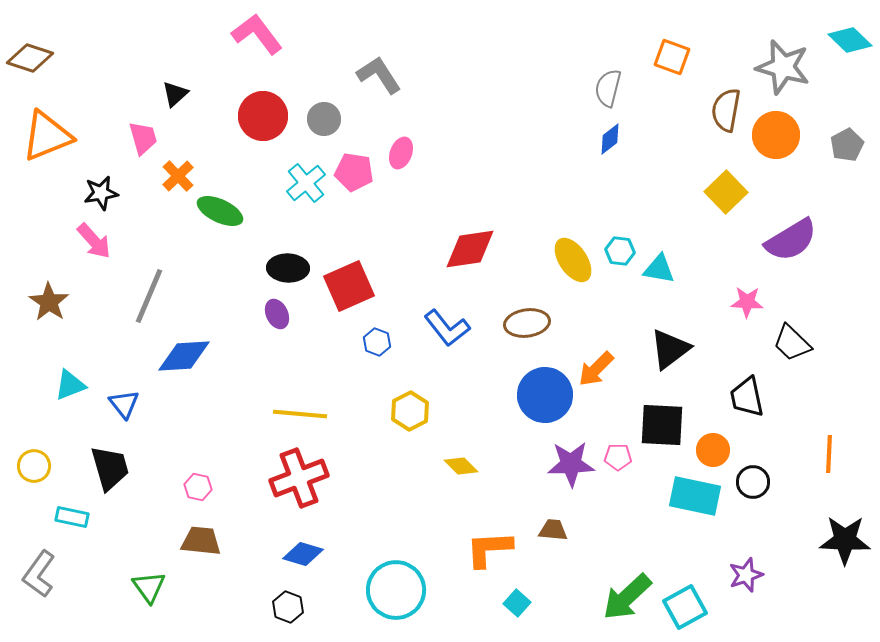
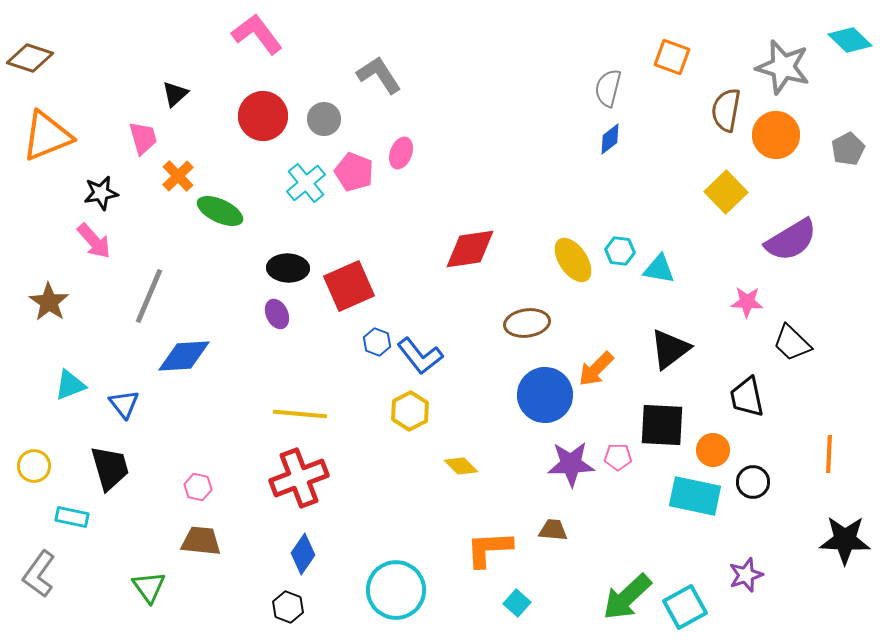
gray pentagon at (847, 145): moved 1 px right, 4 px down
pink pentagon at (354, 172): rotated 12 degrees clockwise
blue L-shape at (447, 328): moved 27 px left, 28 px down
blue diamond at (303, 554): rotated 72 degrees counterclockwise
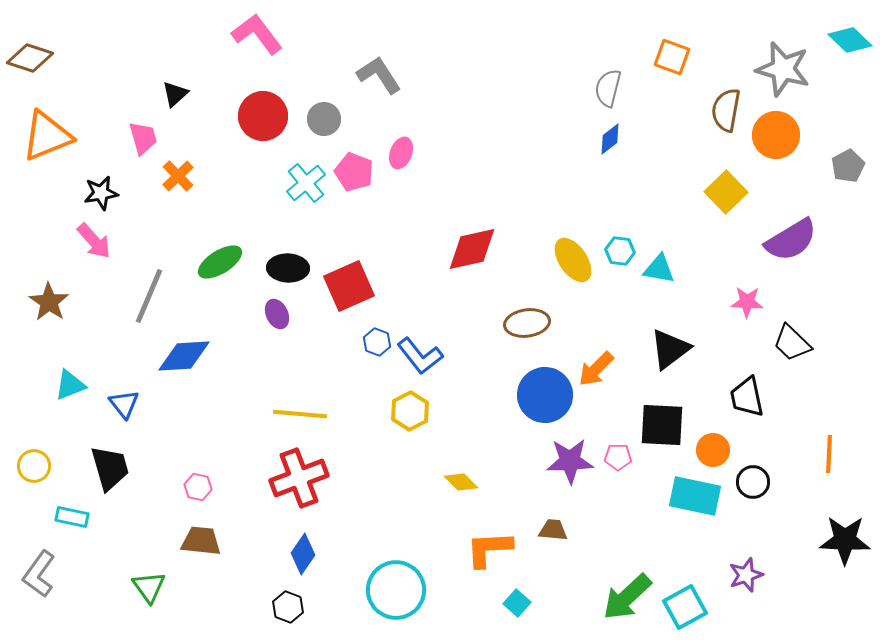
gray star at (783, 67): moved 2 px down
gray pentagon at (848, 149): moved 17 px down
green ellipse at (220, 211): moved 51 px down; rotated 57 degrees counterclockwise
red diamond at (470, 249): moved 2 px right; rotated 4 degrees counterclockwise
purple star at (571, 464): moved 1 px left, 3 px up
yellow diamond at (461, 466): moved 16 px down
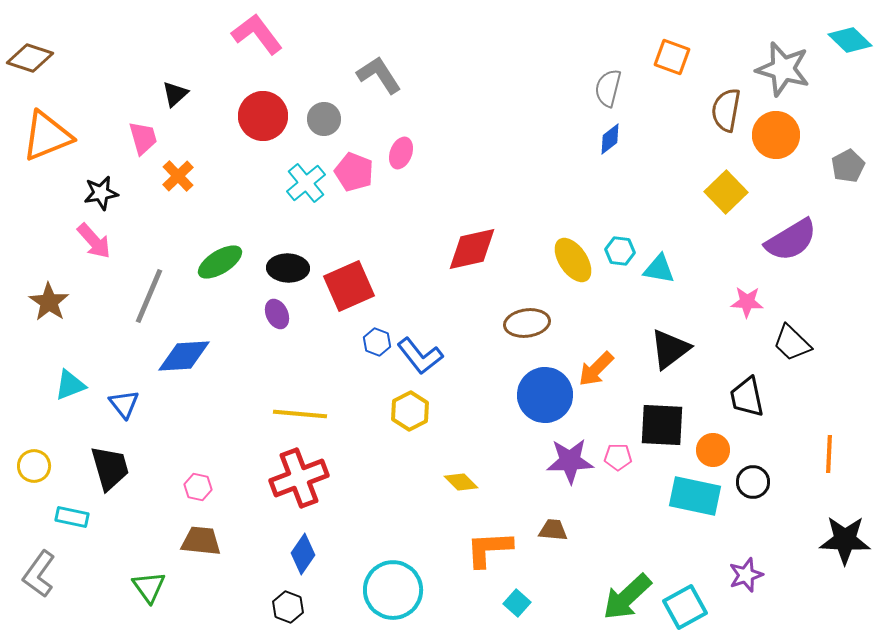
cyan circle at (396, 590): moved 3 px left
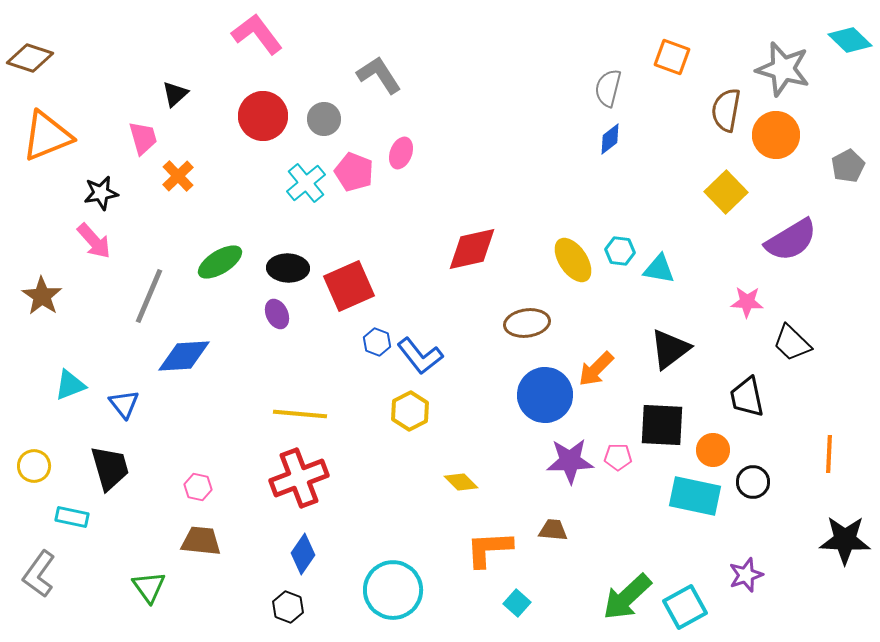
brown star at (49, 302): moved 7 px left, 6 px up
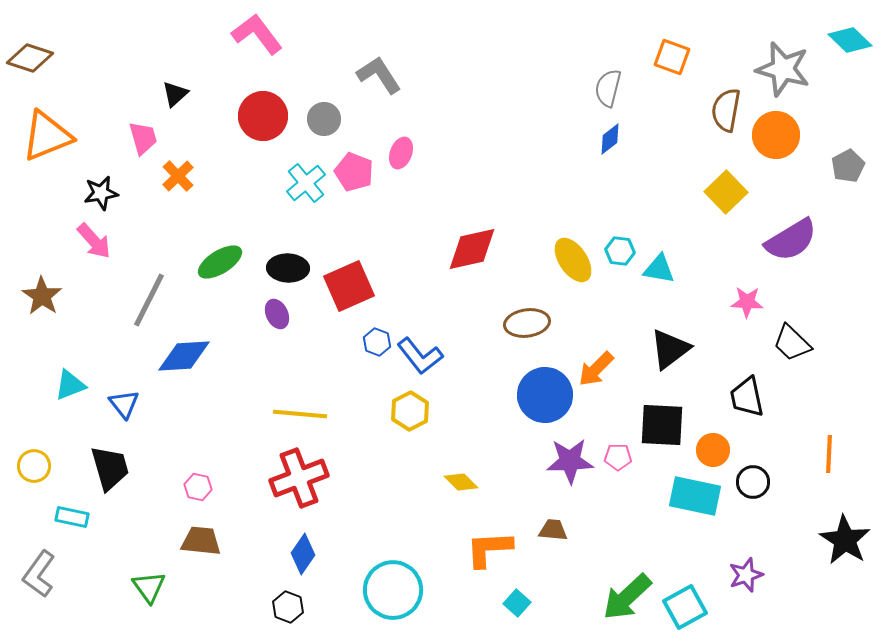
gray line at (149, 296): moved 4 px down; rotated 4 degrees clockwise
black star at (845, 540): rotated 30 degrees clockwise
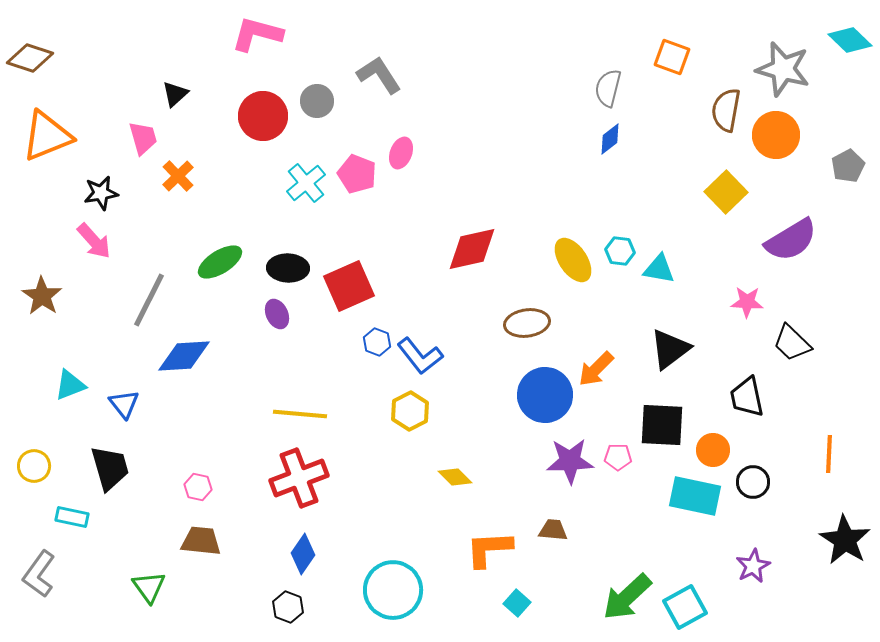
pink L-shape at (257, 34): rotated 38 degrees counterclockwise
gray circle at (324, 119): moved 7 px left, 18 px up
pink pentagon at (354, 172): moved 3 px right, 2 px down
yellow diamond at (461, 482): moved 6 px left, 5 px up
purple star at (746, 575): moved 7 px right, 9 px up; rotated 8 degrees counterclockwise
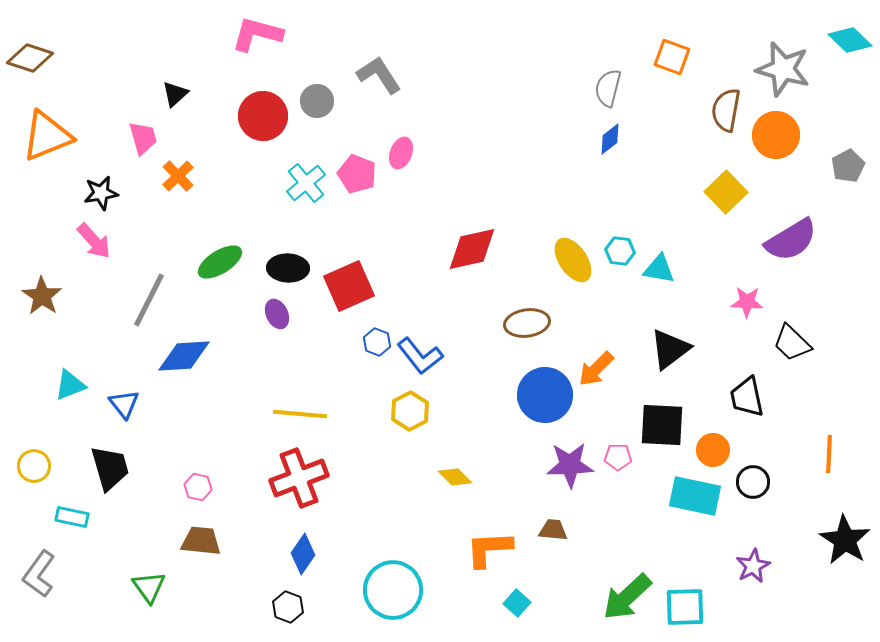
purple star at (570, 461): moved 4 px down
cyan square at (685, 607): rotated 27 degrees clockwise
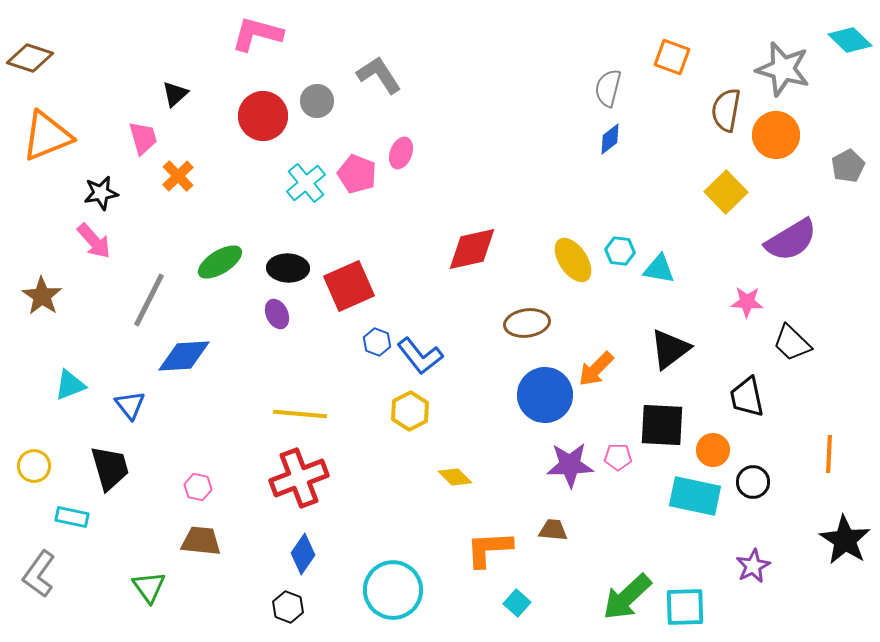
blue triangle at (124, 404): moved 6 px right, 1 px down
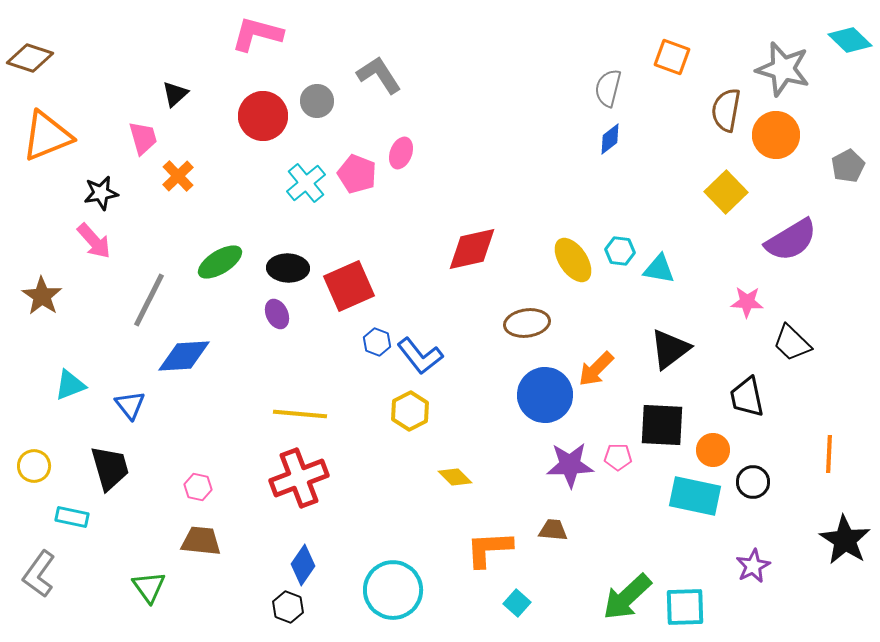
blue diamond at (303, 554): moved 11 px down
